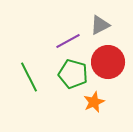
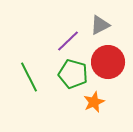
purple line: rotated 15 degrees counterclockwise
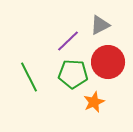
green pentagon: rotated 12 degrees counterclockwise
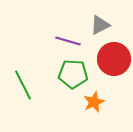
purple line: rotated 60 degrees clockwise
red circle: moved 6 px right, 3 px up
green line: moved 6 px left, 8 px down
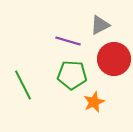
green pentagon: moved 1 px left, 1 px down
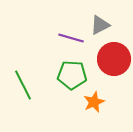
purple line: moved 3 px right, 3 px up
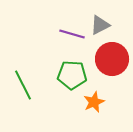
purple line: moved 1 px right, 4 px up
red circle: moved 2 px left
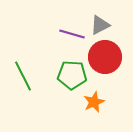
red circle: moved 7 px left, 2 px up
green line: moved 9 px up
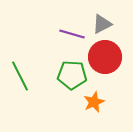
gray triangle: moved 2 px right, 1 px up
green line: moved 3 px left
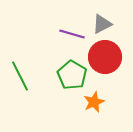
green pentagon: rotated 28 degrees clockwise
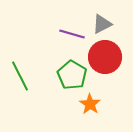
orange star: moved 4 px left, 2 px down; rotated 15 degrees counterclockwise
